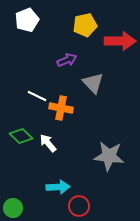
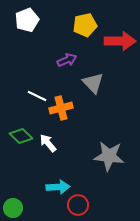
orange cross: rotated 25 degrees counterclockwise
red circle: moved 1 px left, 1 px up
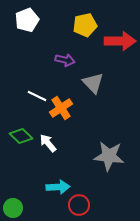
purple arrow: moved 2 px left; rotated 36 degrees clockwise
orange cross: rotated 20 degrees counterclockwise
red circle: moved 1 px right
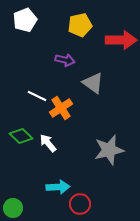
white pentagon: moved 2 px left
yellow pentagon: moved 5 px left
red arrow: moved 1 px right, 1 px up
gray triangle: rotated 10 degrees counterclockwise
gray star: moved 6 px up; rotated 20 degrees counterclockwise
red circle: moved 1 px right, 1 px up
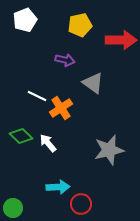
red circle: moved 1 px right
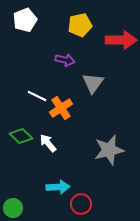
gray triangle: rotated 30 degrees clockwise
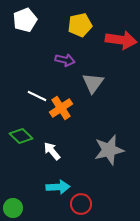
red arrow: rotated 8 degrees clockwise
white arrow: moved 4 px right, 8 px down
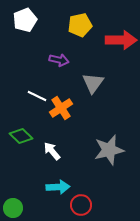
red arrow: rotated 8 degrees counterclockwise
purple arrow: moved 6 px left
red circle: moved 1 px down
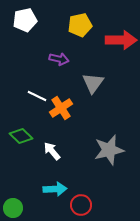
white pentagon: rotated 10 degrees clockwise
purple arrow: moved 1 px up
cyan arrow: moved 3 px left, 2 px down
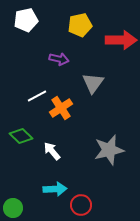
white pentagon: moved 1 px right
white line: rotated 54 degrees counterclockwise
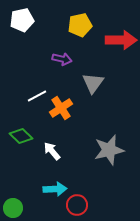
white pentagon: moved 4 px left
purple arrow: moved 3 px right
red circle: moved 4 px left
